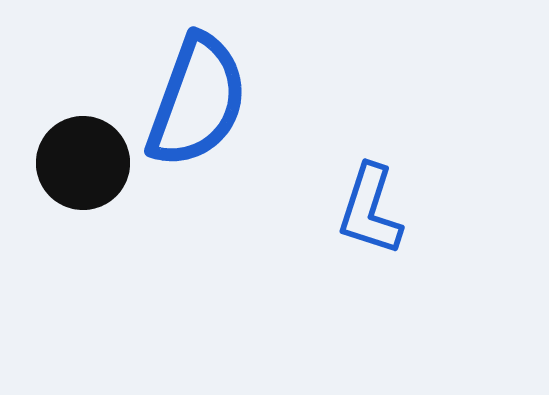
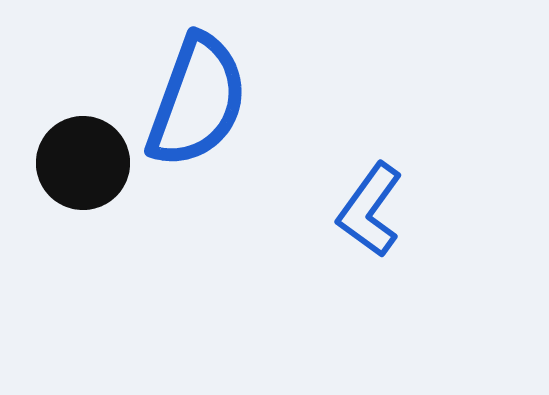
blue L-shape: rotated 18 degrees clockwise
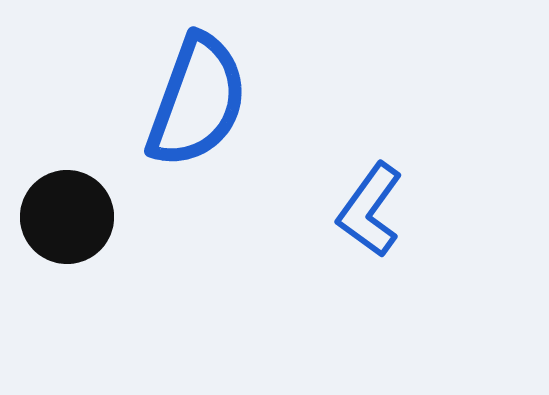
black circle: moved 16 px left, 54 px down
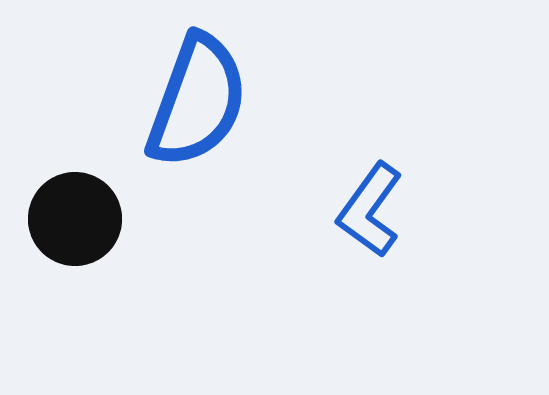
black circle: moved 8 px right, 2 px down
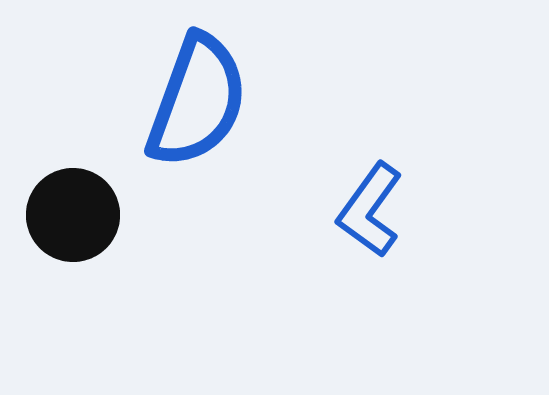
black circle: moved 2 px left, 4 px up
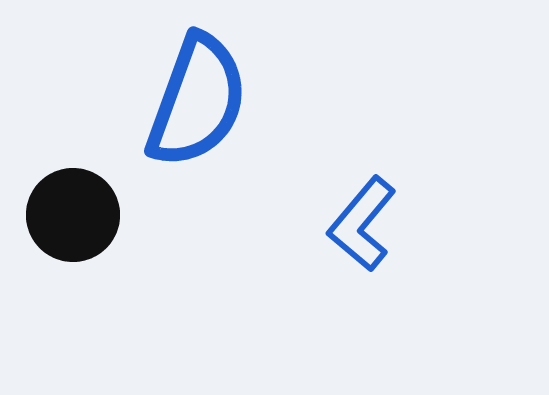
blue L-shape: moved 8 px left, 14 px down; rotated 4 degrees clockwise
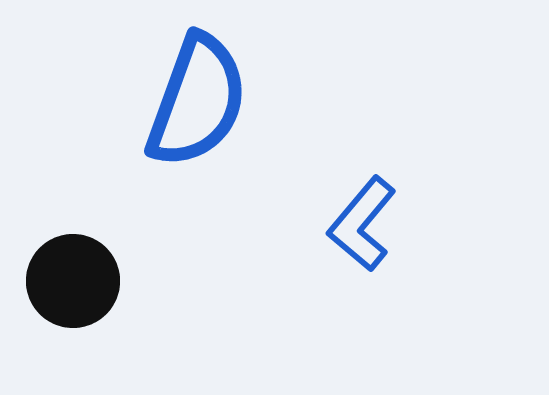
black circle: moved 66 px down
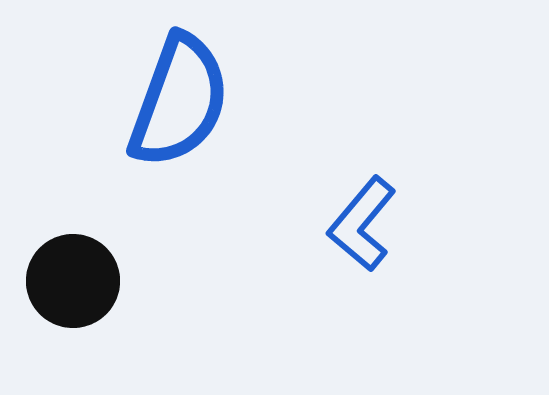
blue semicircle: moved 18 px left
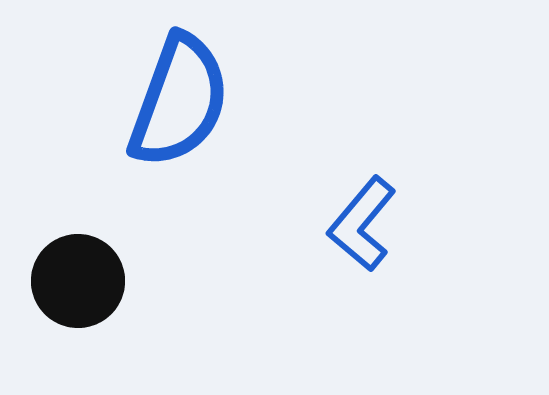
black circle: moved 5 px right
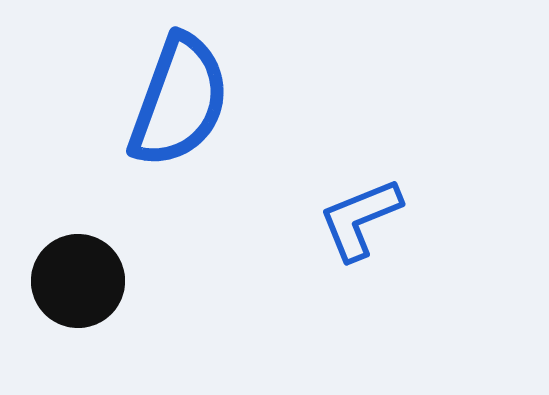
blue L-shape: moved 2 px left, 5 px up; rotated 28 degrees clockwise
